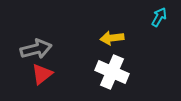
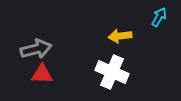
yellow arrow: moved 8 px right, 2 px up
red triangle: rotated 40 degrees clockwise
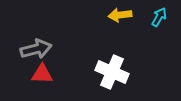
yellow arrow: moved 21 px up
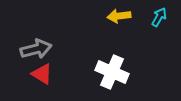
yellow arrow: moved 1 px left, 1 px down
red triangle: rotated 30 degrees clockwise
